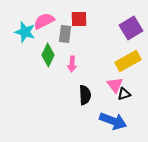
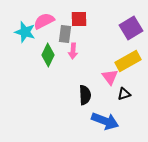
pink arrow: moved 1 px right, 13 px up
pink triangle: moved 5 px left, 8 px up
blue arrow: moved 8 px left
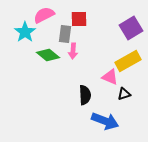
pink semicircle: moved 6 px up
cyan star: rotated 20 degrees clockwise
green diamond: rotated 75 degrees counterclockwise
pink triangle: rotated 30 degrees counterclockwise
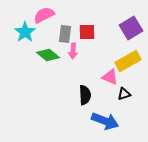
red square: moved 8 px right, 13 px down
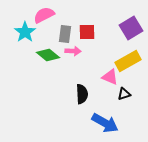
pink arrow: rotated 91 degrees counterclockwise
black semicircle: moved 3 px left, 1 px up
blue arrow: moved 2 px down; rotated 8 degrees clockwise
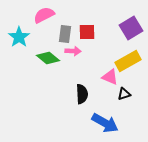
cyan star: moved 6 px left, 5 px down
green diamond: moved 3 px down
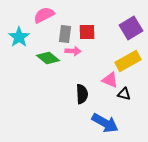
pink triangle: moved 3 px down
black triangle: rotated 32 degrees clockwise
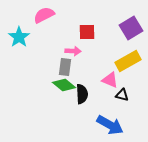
gray rectangle: moved 33 px down
green diamond: moved 16 px right, 27 px down
black triangle: moved 2 px left, 1 px down
blue arrow: moved 5 px right, 2 px down
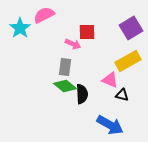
cyan star: moved 1 px right, 9 px up
pink arrow: moved 7 px up; rotated 21 degrees clockwise
green diamond: moved 1 px right, 1 px down
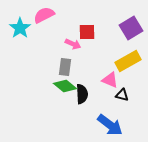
blue arrow: rotated 8 degrees clockwise
